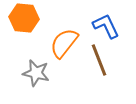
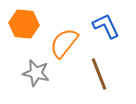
orange hexagon: moved 6 px down
brown line: moved 14 px down
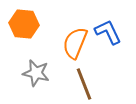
blue L-shape: moved 2 px right, 6 px down
orange semicircle: moved 11 px right; rotated 16 degrees counterclockwise
brown line: moved 15 px left, 10 px down
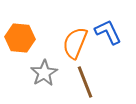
orange hexagon: moved 4 px left, 14 px down
gray star: moved 8 px right; rotated 28 degrees clockwise
brown line: moved 1 px right, 2 px up
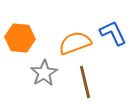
blue L-shape: moved 5 px right, 1 px down
orange semicircle: rotated 48 degrees clockwise
brown line: rotated 8 degrees clockwise
